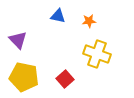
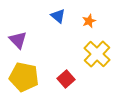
blue triangle: rotated 28 degrees clockwise
orange star: rotated 16 degrees counterclockwise
yellow cross: rotated 24 degrees clockwise
red square: moved 1 px right
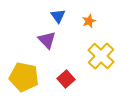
blue triangle: rotated 14 degrees clockwise
purple triangle: moved 29 px right
yellow cross: moved 4 px right, 2 px down
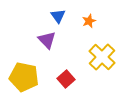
yellow cross: moved 1 px right, 1 px down
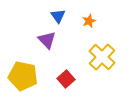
yellow pentagon: moved 1 px left, 1 px up
